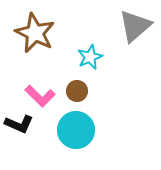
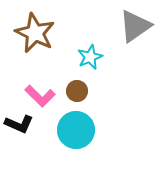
gray triangle: rotated 6 degrees clockwise
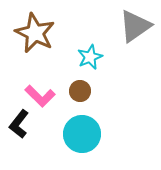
brown circle: moved 3 px right
black L-shape: rotated 104 degrees clockwise
cyan circle: moved 6 px right, 4 px down
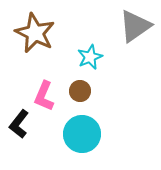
pink L-shape: moved 4 px right; rotated 68 degrees clockwise
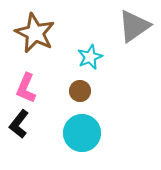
gray triangle: moved 1 px left
pink L-shape: moved 18 px left, 8 px up
cyan circle: moved 1 px up
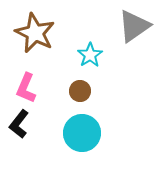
cyan star: moved 2 px up; rotated 10 degrees counterclockwise
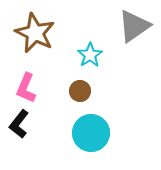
cyan circle: moved 9 px right
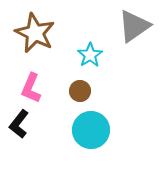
pink L-shape: moved 5 px right
cyan circle: moved 3 px up
